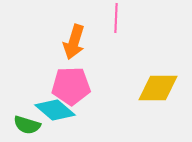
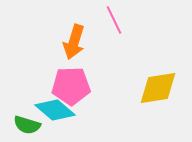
pink line: moved 2 px left, 2 px down; rotated 28 degrees counterclockwise
yellow diamond: rotated 9 degrees counterclockwise
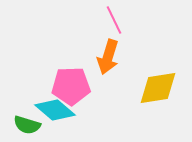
orange arrow: moved 34 px right, 15 px down
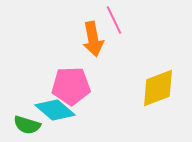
orange arrow: moved 15 px left, 18 px up; rotated 28 degrees counterclockwise
yellow diamond: rotated 12 degrees counterclockwise
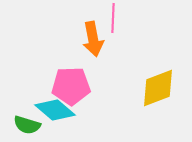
pink line: moved 1 px left, 2 px up; rotated 28 degrees clockwise
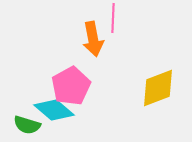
pink pentagon: rotated 27 degrees counterclockwise
cyan diamond: moved 1 px left
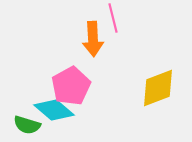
pink line: rotated 16 degrees counterclockwise
orange arrow: rotated 8 degrees clockwise
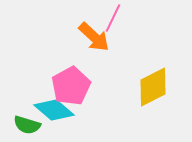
pink line: rotated 40 degrees clockwise
orange arrow: moved 1 px right, 2 px up; rotated 44 degrees counterclockwise
yellow diamond: moved 5 px left, 1 px up; rotated 6 degrees counterclockwise
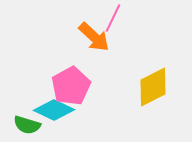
cyan diamond: rotated 15 degrees counterclockwise
